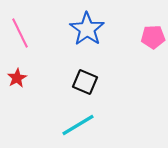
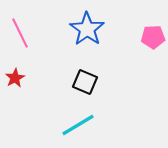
red star: moved 2 px left
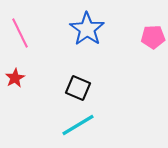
black square: moved 7 px left, 6 px down
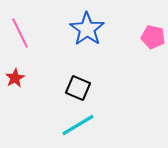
pink pentagon: rotated 15 degrees clockwise
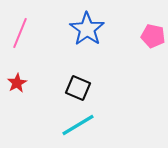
pink line: rotated 48 degrees clockwise
pink pentagon: moved 1 px up
red star: moved 2 px right, 5 px down
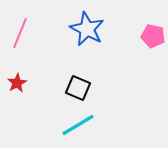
blue star: rotated 8 degrees counterclockwise
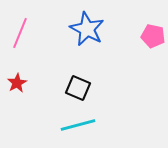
cyan line: rotated 16 degrees clockwise
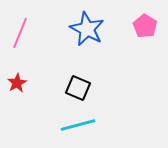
pink pentagon: moved 8 px left, 10 px up; rotated 20 degrees clockwise
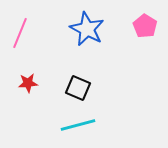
red star: moved 11 px right; rotated 24 degrees clockwise
